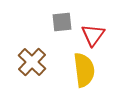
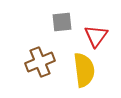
red triangle: moved 3 px right, 1 px down
brown cross: moved 8 px right; rotated 24 degrees clockwise
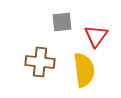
brown cross: rotated 28 degrees clockwise
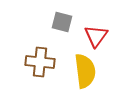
gray square: rotated 20 degrees clockwise
yellow semicircle: moved 1 px right, 1 px down
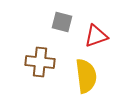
red triangle: rotated 35 degrees clockwise
yellow semicircle: moved 1 px right, 5 px down
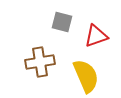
brown cross: rotated 16 degrees counterclockwise
yellow semicircle: rotated 16 degrees counterclockwise
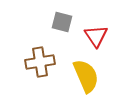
red triangle: rotated 45 degrees counterclockwise
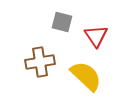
yellow semicircle: rotated 24 degrees counterclockwise
